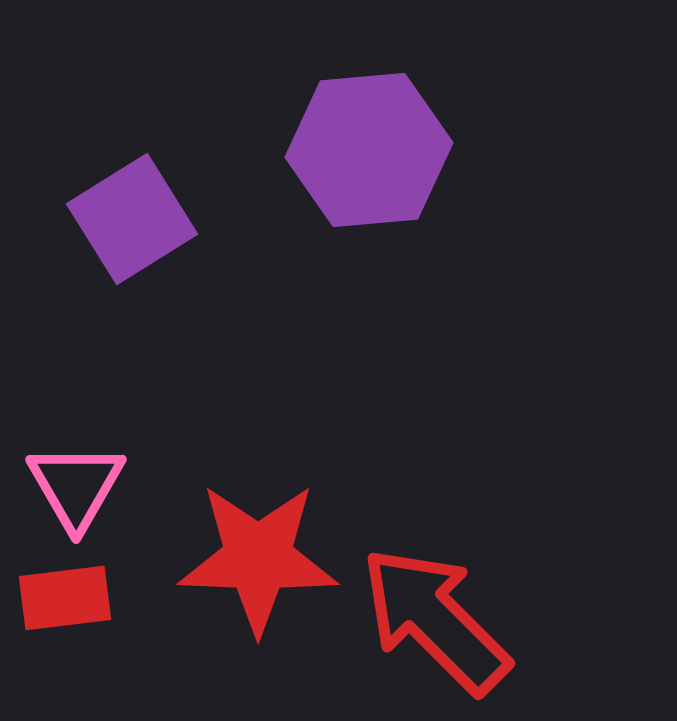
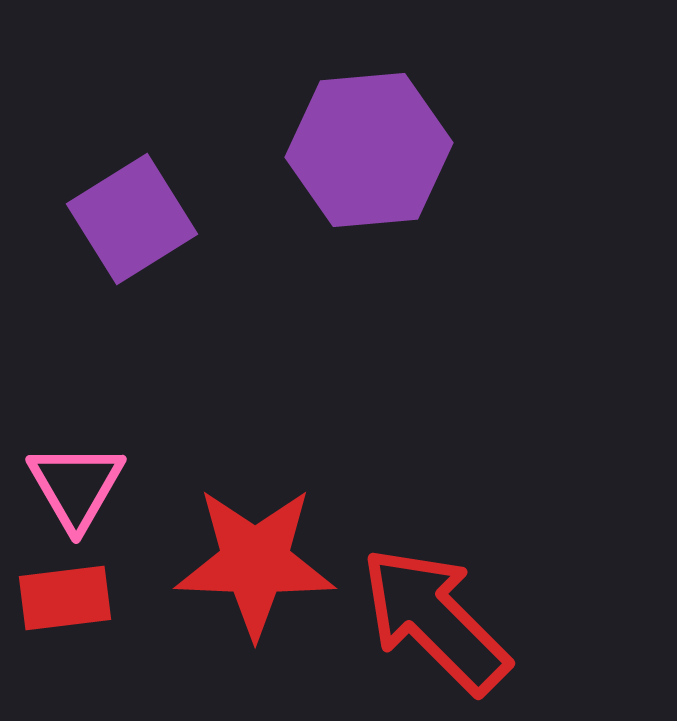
red star: moved 3 px left, 4 px down
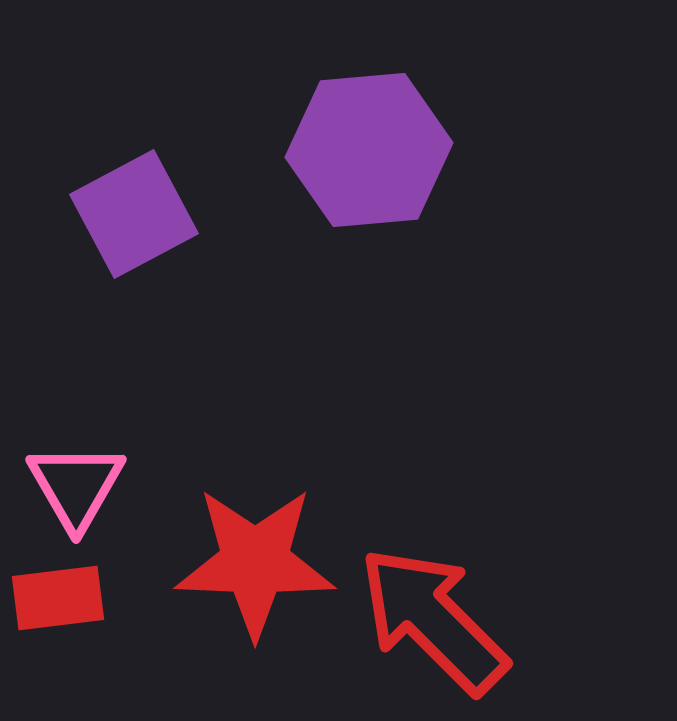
purple square: moved 2 px right, 5 px up; rotated 4 degrees clockwise
red rectangle: moved 7 px left
red arrow: moved 2 px left
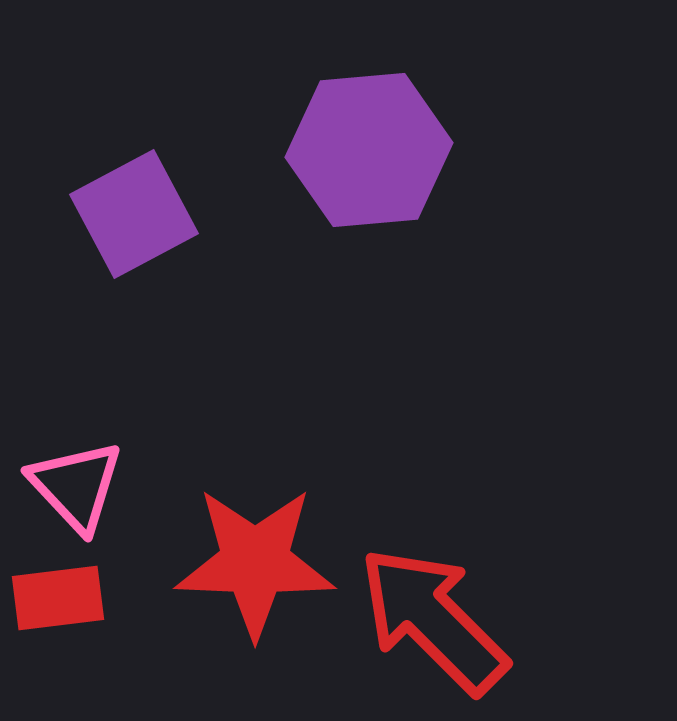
pink triangle: rotated 13 degrees counterclockwise
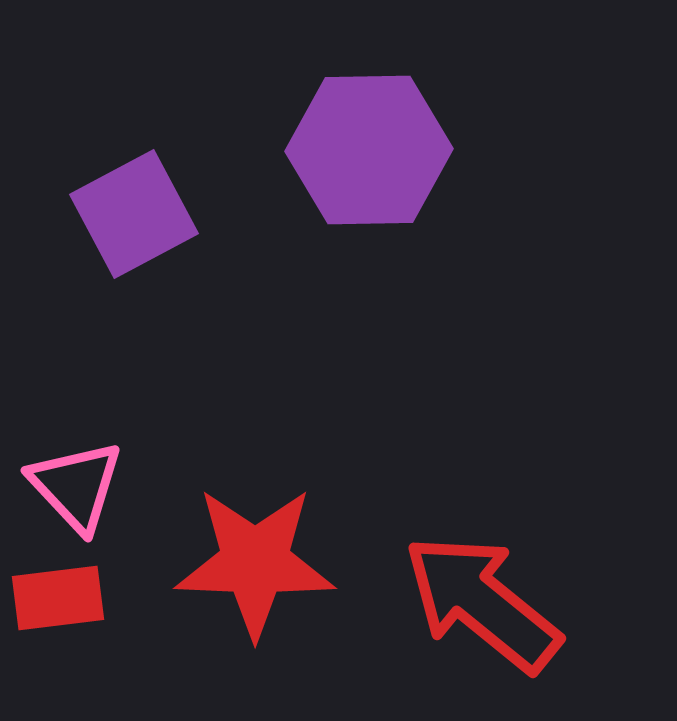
purple hexagon: rotated 4 degrees clockwise
red arrow: moved 49 px right, 17 px up; rotated 6 degrees counterclockwise
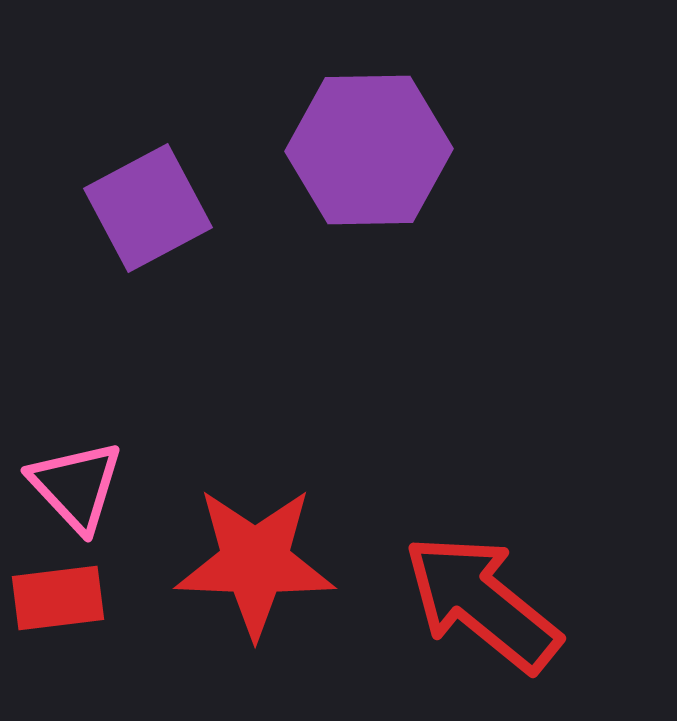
purple square: moved 14 px right, 6 px up
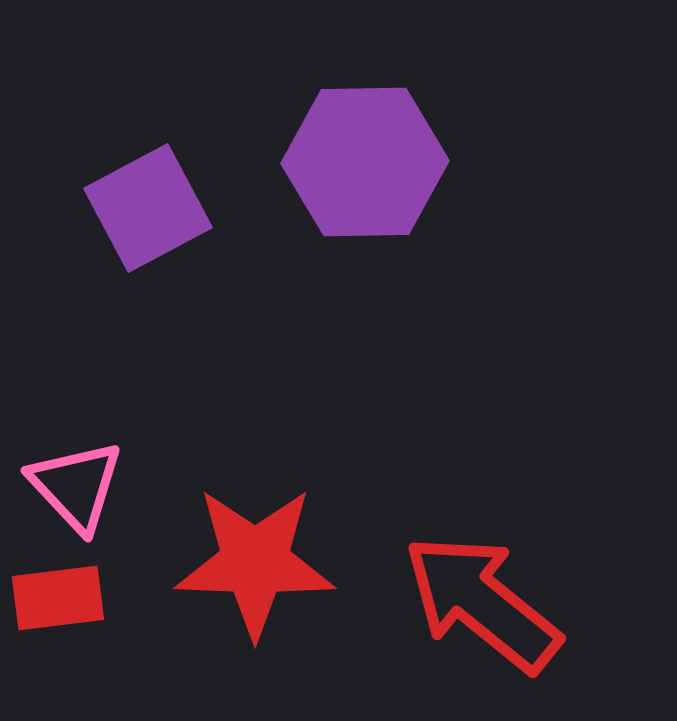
purple hexagon: moved 4 px left, 12 px down
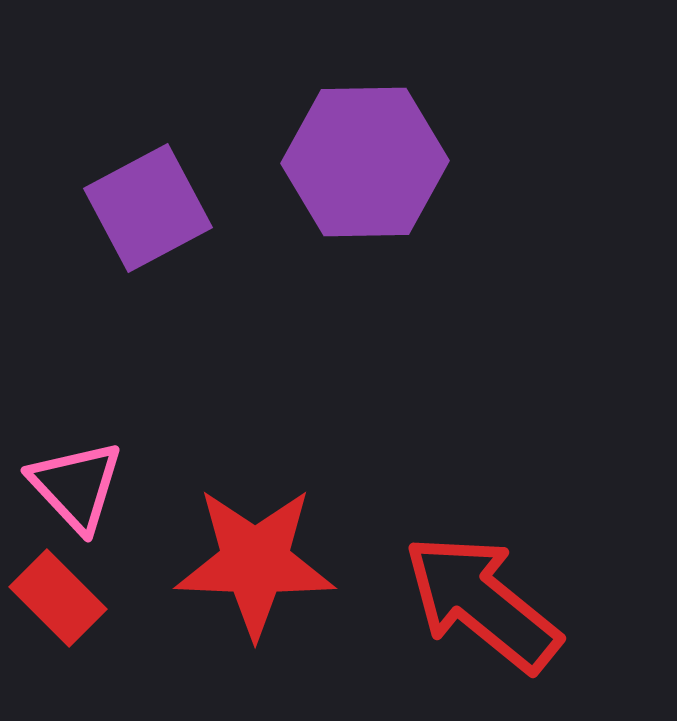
red rectangle: rotated 52 degrees clockwise
